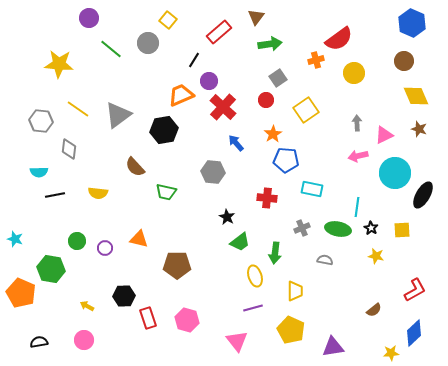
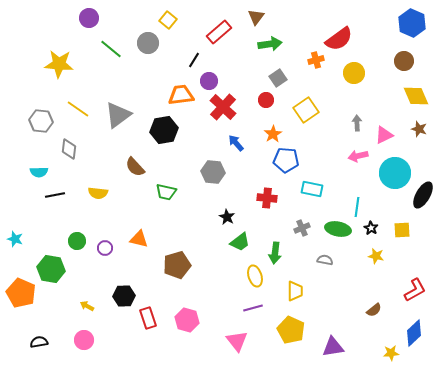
orange trapezoid at (181, 95): rotated 16 degrees clockwise
brown pentagon at (177, 265): rotated 16 degrees counterclockwise
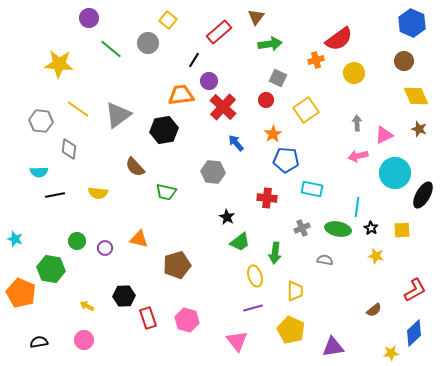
gray square at (278, 78): rotated 30 degrees counterclockwise
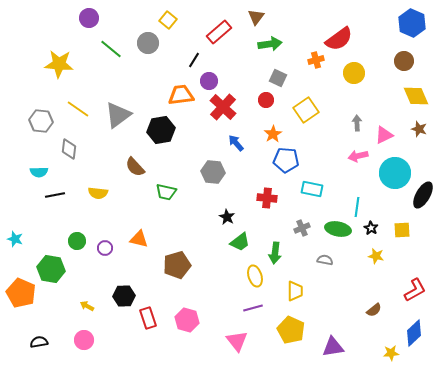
black hexagon at (164, 130): moved 3 px left
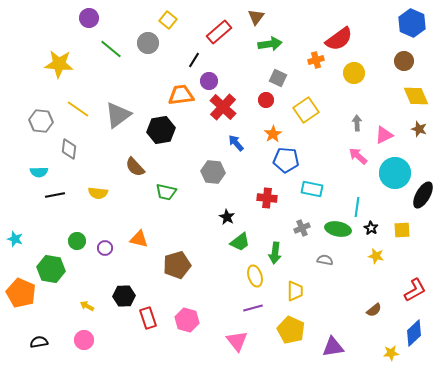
pink arrow at (358, 156): rotated 54 degrees clockwise
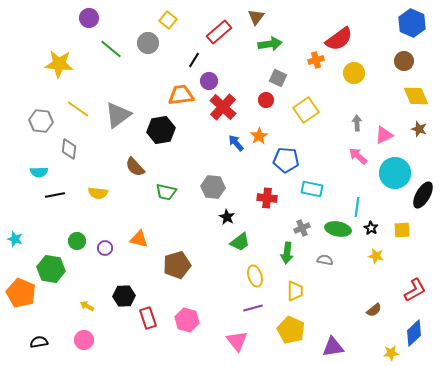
orange star at (273, 134): moved 14 px left, 2 px down
gray hexagon at (213, 172): moved 15 px down
green arrow at (275, 253): moved 12 px right
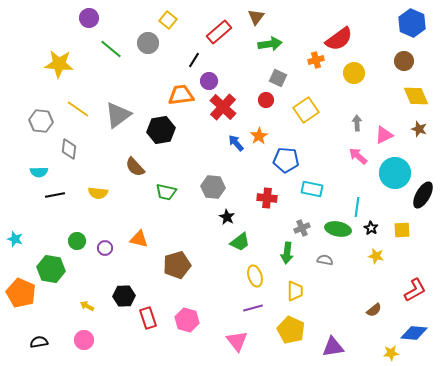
blue diamond at (414, 333): rotated 48 degrees clockwise
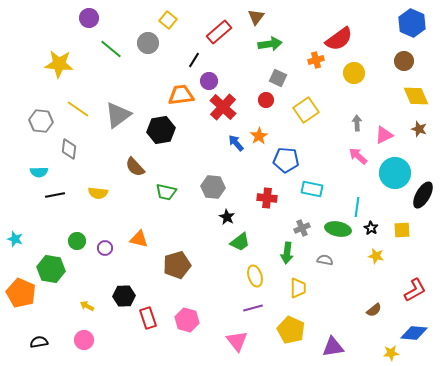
yellow trapezoid at (295, 291): moved 3 px right, 3 px up
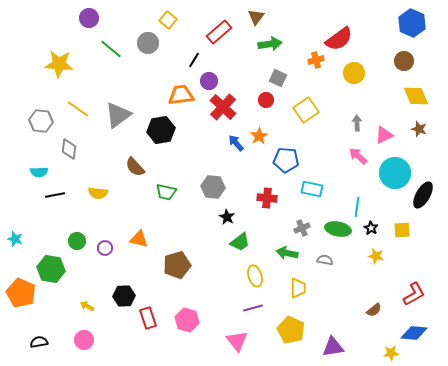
green arrow at (287, 253): rotated 95 degrees clockwise
red L-shape at (415, 290): moved 1 px left, 4 px down
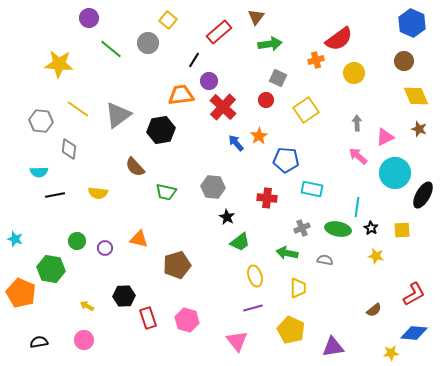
pink triangle at (384, 135): moved 1 px right, 2 px down
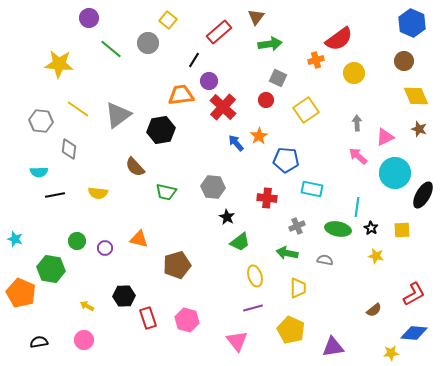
gray cross at (302, 228): moved 5 px left, 2 px up
